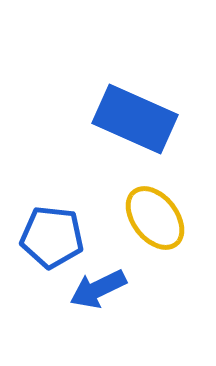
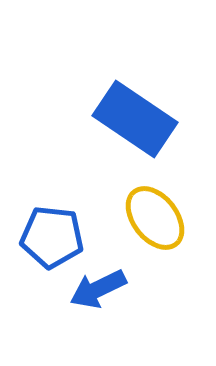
blue rectangle: rotated 10 degrees clockwise
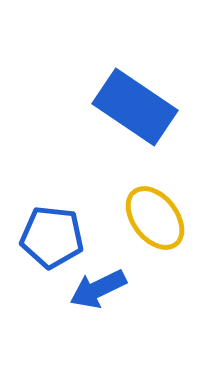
blue rectangle: moved 12 px up
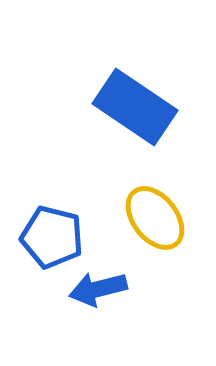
blue pentagon: rotated 8 degrees clockwise
blue arrow: rotated 12 degrees clockwise
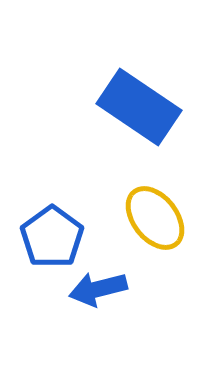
blue rectangle: moved 4 px right
blue pentagon: rotated 22 degrees clockwise
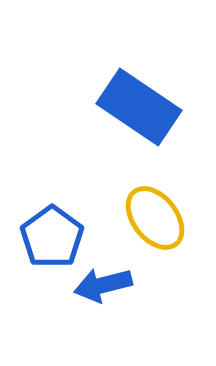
blue arrow: moved 5 px right, 4 px up
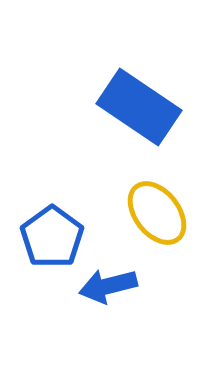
yellow ellipse: moved 2 px right, 5 px up
blue arrow: moved 5 px right, 1 px down
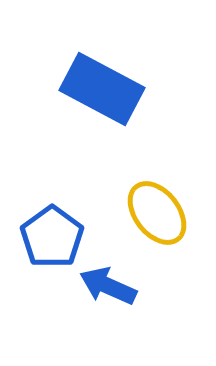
blue rectangle: moved 37 px left, 18 px up; rotated 6 degrees counterclockwise
blue arrow: rotated 38 degrees clockwise
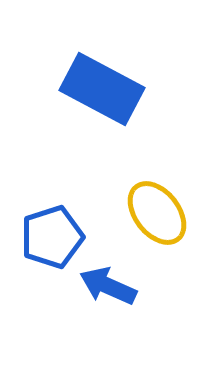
blue pentagon: rotated 18 degrees clockwise
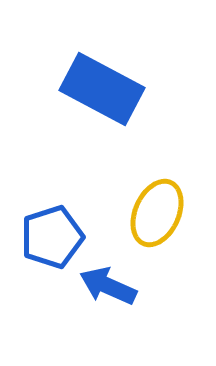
yellow ellipse: rotated 62 degrees clockwise
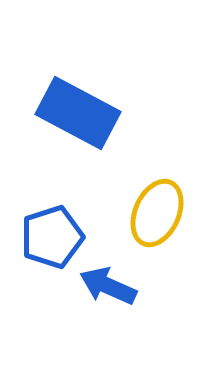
blue rectangle: moved 24 px left, 24 px down
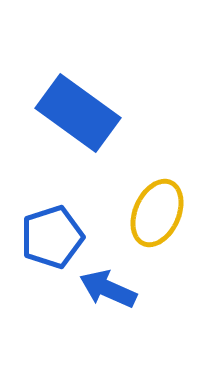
blue rectangle: rotated 8 degrees clockwise
blue arrow: moved 3 px down
